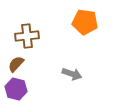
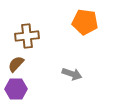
purple hexagon: rotated 15 degrees counterclockwise
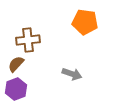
brown cross: moved 1 px right, 4 px down
purple hexagon: rotated 20 degrees counterclockwise
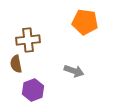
brown semicircle: rotated 54 degrees counterclockwise
gray arrow: moved 2 px right, 3 px up
purple hexagon: moved 17 px right, 1 px down
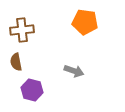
brown cross: moved 6 px left, 10 px up
brown semicircle: moved 2 px up
purple hexagon: moved 1 px left; rotated 25 degrees counterclockwise
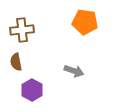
purple hexagon: rotated 15 degrees clockwise
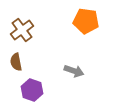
orange pentagon: moved 1 px right, 1 px up
brown cross: rotated 30 degrees counterclockwise
purple hexagon: rotated 10 degrees counterclockwise
